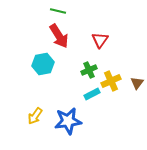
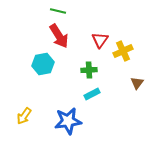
green cross: rotated 21 degrees clockwise
yellow cross: moved 12 px right, 30 px up
yellow arrow: moved 11 px left
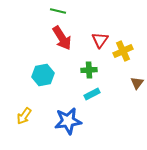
red arrow: moved 3 px right, 2 px down
cyan hexagon: moved 11 px down
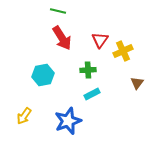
green cross: moved 1 px left
blue star: rotated 12 degrees counterclockwise
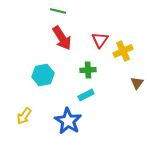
cyan rectangle: moved 6 px left, 1 px down
blue star: rotated 20 degrees counterclockwise
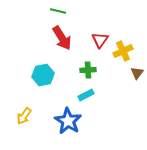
brown triangle: moved 10 px up
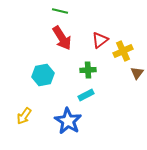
green line: moved 2 px right
red triangle: rotated 18 degrees clockwise
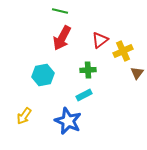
red arrow: rotated 60 degrees clockwise
cyan rectangle: moved 2 px left
blue star: rotated 8 degrees counterclockwise
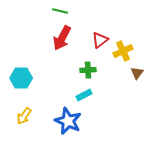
cyan hexagon: moved 22 px left, 3 px down; rotated 10 degrees clockwise
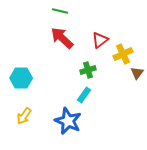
red arrow: rotated 105 degrees clockwise
yellow cross: moved 3 px down
green cross: rotated 14 degrees counterclockwise
cyan rectangle: rotated 28 degrees counterclockwise
